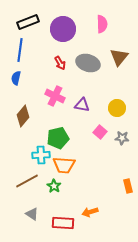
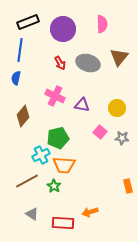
cyan cross: rotated 24 degrees counterclockwise
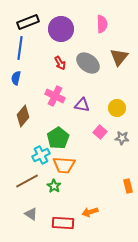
purple circle: moved 2 px left
blue line: moved 2 px up
gray ellipse: rotated 20 degrees clockwise
green pentagon: rotated 20 degrees counterclockwise
gray triangle: moved 1 px left
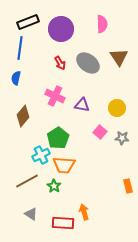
brown triangle: rotated 12 degrees counterclockwise
orange arrow: moved 6 px left; rotated 91 degrees clockwise
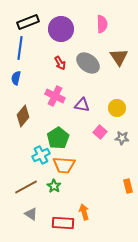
brown line: moved 1 px left, 6 px down
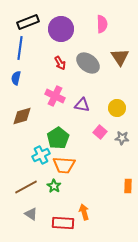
brown triangle: moved 1 px right
brown diamond: moved 1 px left; rotated 35 degrees clockwise
orange rectangle: rotated 16 degrees clockwise
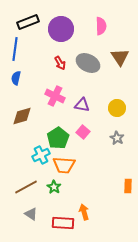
pink semicircle: moved 1 px left, 2 px down
blue line: moved 5 px left, 1 px down
gray ellipse: rotated 10 degrees counterclockwise
pink square: moved 17 px left
gray star: moved 5 px left; rotated 24 degrees clockwise
green star: moved 1 px down
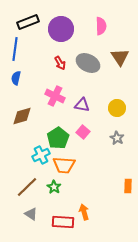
brown line: moved 1 px right; rotated 15 degrees counterclockwise
red rectangle: moved 1 px up
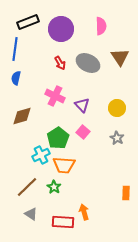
purple triangle: rotated 35 degrees clockwise
orange rectangle: moved 2 px left, 7 px down
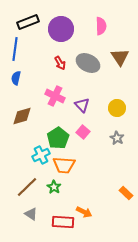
orange rectangle: rotated 48 degrees counterclockwise
orange arrow: rotated 133 degrees clockwise
